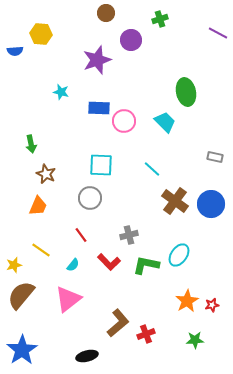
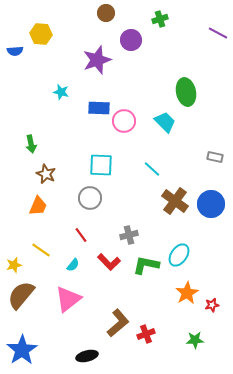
orange star: moved 8 px up
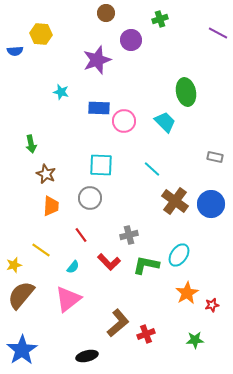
orange trapezoid: moved 13 px right; rotated 20 degrees counterclockwise
cyan semicircle: moved 2 px down
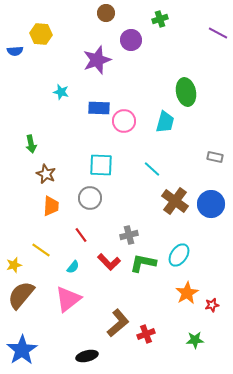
cyan trapezoid: rotated 60 degrees clockwise
green L-shape: moved 3 px left, 2 px up
